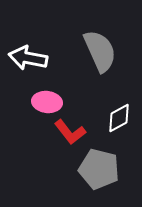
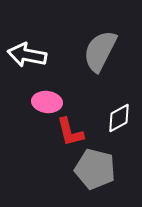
gray semicircle: rotated 129 degrees counterclockwise
white arrow: moved 1 px left, 3 px up
red L-shape: rotated 24 degrees clockwise
gray pentagon: moved 4 px left
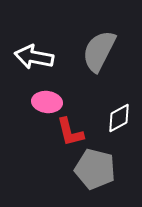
gray semicircle: moved 1 px left
white arrow: moved 7 px right, 2 px down
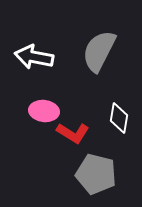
pink ellipse: moved 3 px left, 9 px down
white diamond: rotated 52 degrees counterclockwise
red L-shape: moved 3 px right, 1 px down; rotated 44 degrees counterclockwise
gray pentagon: moved 1 px right, 5 px down
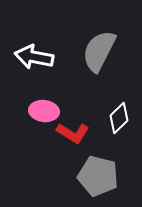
white diamond: rotated 36 degrees clockwise
gray pentagon: moved 2 px right, 2 px down
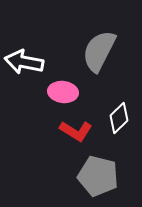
white arrow: moved 10 px left, 5 px down
pink ellipse: moved 19 px right, 19 px up
red L-shape: moved 3 px right, 2 px up
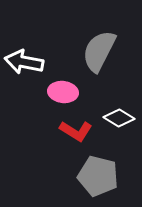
white diamond: rotated 76 degrees clockwise
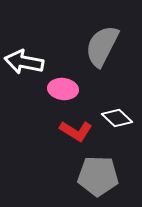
gray semicircle: moved 3 px right, 5 px up
pink ellipse: moved 3 px up
white diamond: moved 2 px left; rotated 12 degrees clockwise
gray pentagon: rotated 12 degrees counterclockwise
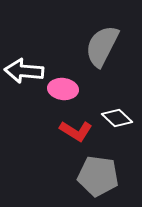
white arrow: moved 9 px down; rotated 6 degrees counterclockwise
gray pentagon: rotated 6 degrees clockwise
